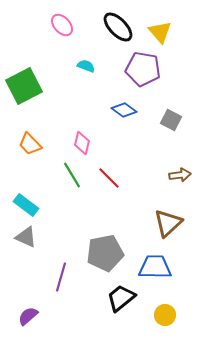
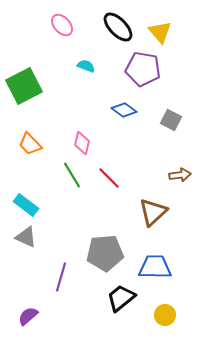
brown triangle: moved 15 px left, 11 px up
gray pentagon: rotated 6 degrees clockwise
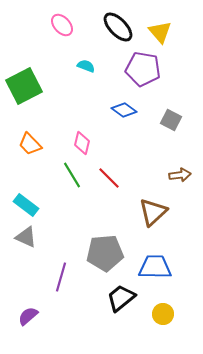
yellow circle: moved 2 px left, 1 px up
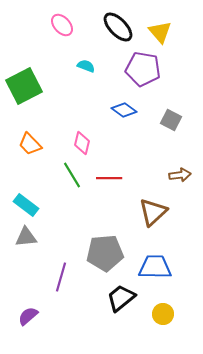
red line: rotated 45 degrees counterclockwise
gray triangle: rotated 30 degrees counterclockwise
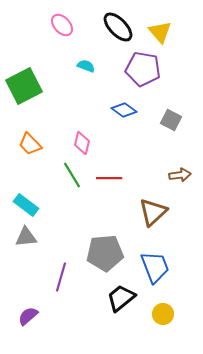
blue trapezoid: rotated 68 degrees clockwise
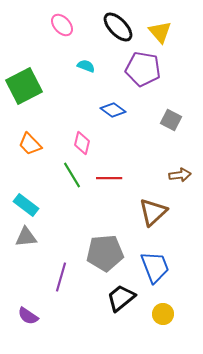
blue diamond: moved 11 px left
purple semicircle: rotated 105 degrees counterclockwise
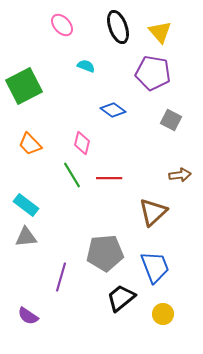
black ellipse: rotated 24 degrees clockwise
purple pentagon: moved 10 px right, 4 px down
